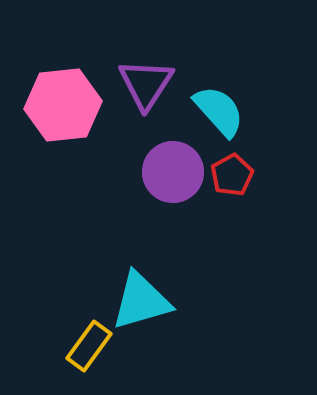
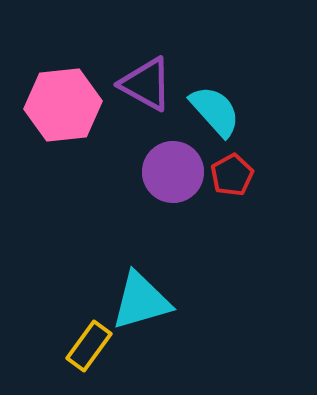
purple triangle: rotated 34 degrees counterclockwise
cyan semicircle: moved 4 px left
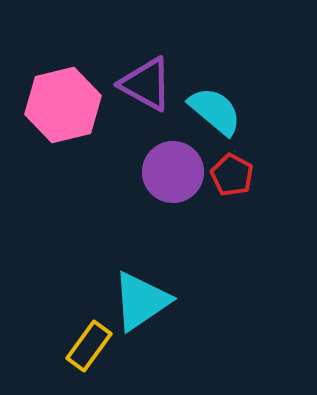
pink hexagon: rotated 8 degrees counterclockwise
cyan semicircle: rotated 8 degrees counterclockwise
red pentagon: rotated 15 degrees counterclockwise
cyan triangle: rotated 18 degrees counterclockwise
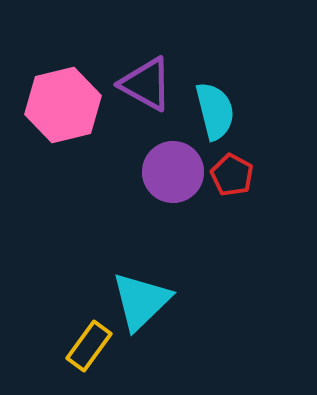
cyan semicircle: rotated 36 degrees clockwise
cyan triangle: rotated 10 degrees counterclockwise
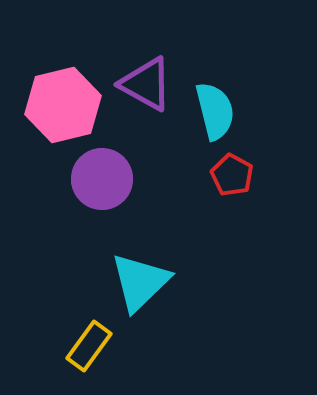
purple circle: moved 71 px left, 7 px down
cyan triangle: moved 1 px left, 19 px up
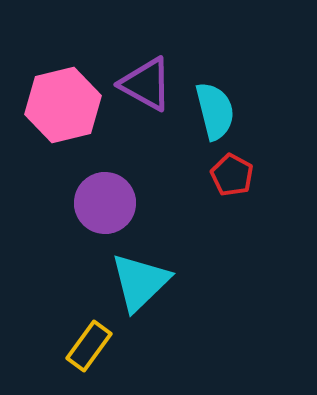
purple circle: moved 3 px right, 24 px down
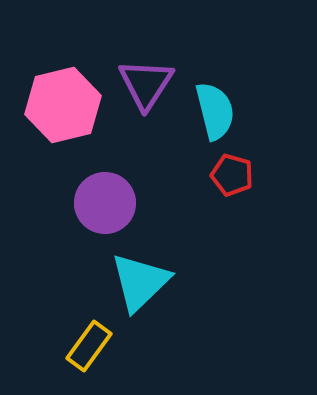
purple triangle: rotated 34 degrees clockwise
red pentagon: rotated 12 degrees counterclockwise
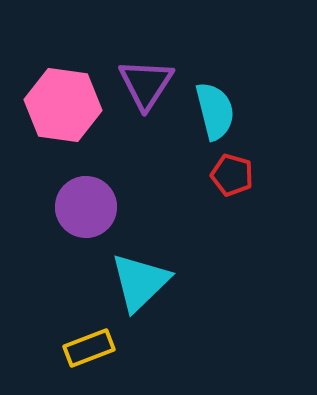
pink hexagon: rotated 22 degrees clockwise
purple circle: moved 19 px left, 4 px down
yellow rectangle: moved 2 px down; rotated 33 degrees clockwise
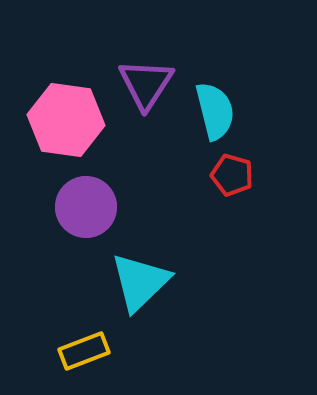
pink hexagon: moved 3 px right, 15 px down
yellow rectangle: moved 5 px left, 3 px down
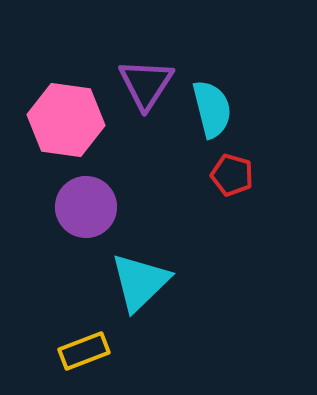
cyan semicircle: moved 3 px left, 2 px up
